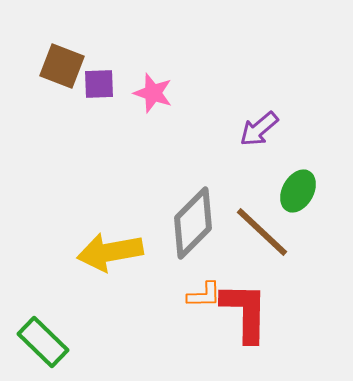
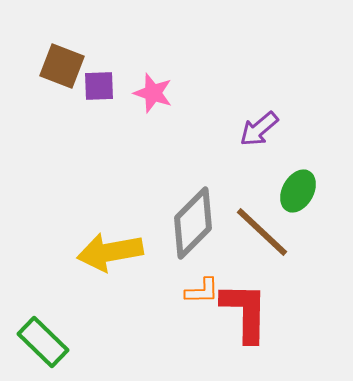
purple square: moved 2 px down
orange L-shape: moved 2 px left, 4 px up
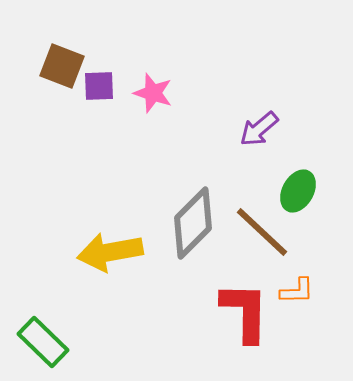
orange L-shape: moved 95 px right
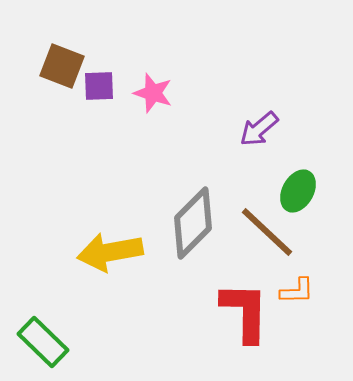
brown line: moved 5 px right
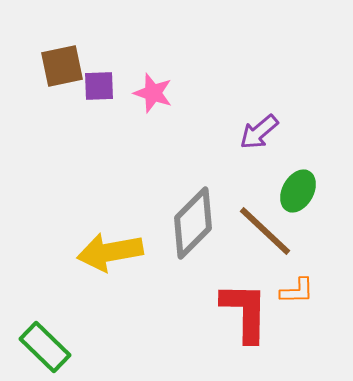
brown square: rotated 33 degrees counterclockwise
purple arrow: moved 3 px down
brown line: moved 2 px left, 1 px up
green rectangle: moved 2 px right, 5 px down
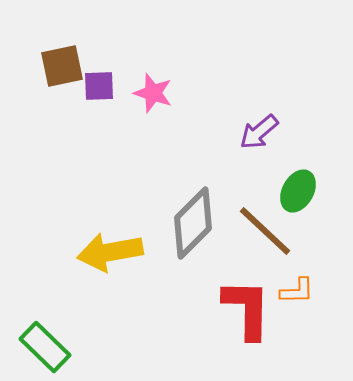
red L-shape: moved 2 px right, 3 px up
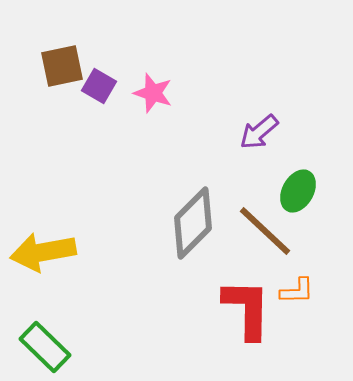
purple square: rotated 32 degrees clockwise
yellow arrow: moved 67 px left
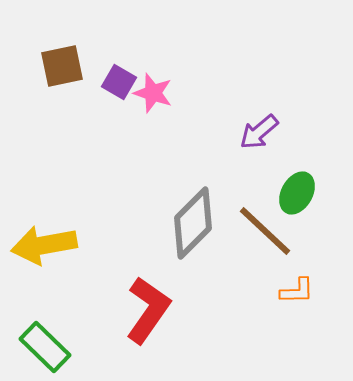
purple square: moved 20 px right, 4 px up
green ellipse: moved 1 px left, 2 px down
yellow arrow: moved 1 px right, 7 px up
red L-shape: moved 99 px left, 1 px down; rotated 34 degrees clockwise
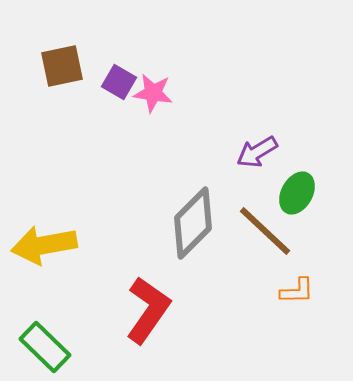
pink star: rotated 9 degrees counterclockwise
purple arrow: moved 2 px left, 20 px down; rotated 9 degrees clockwise
